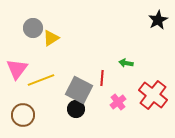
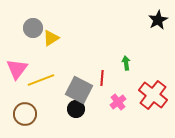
green arrow: rotated 72 degrees clockwise
brown circle: moved 2 px right, 1 px up
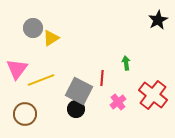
gray square: moved 1 px down
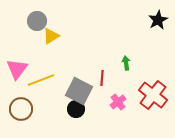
gray circle: moved 4 px right, 7 px up
yellow triangle: moved 2 px up
brown circle: moved 4 px left, 5 px up
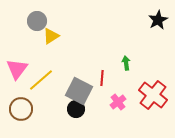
yellow line: rotated 20 degrees counterclockwise
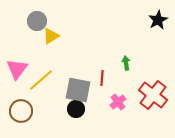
gray square: moved 1 px left, 1 px up; rotated 16 degrees counterclockwise
brown circle: moved 2 px down
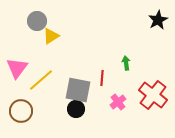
pink triangle: moved 1 px up
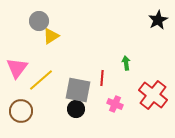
gray circle: moved 2 px right
pink cross: moved 3 px left, 2 px down; rotated 28 degrees counterclockwise
